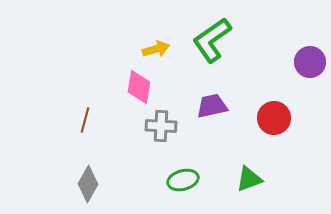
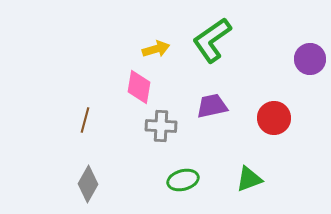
purple circle: moved 3 px up
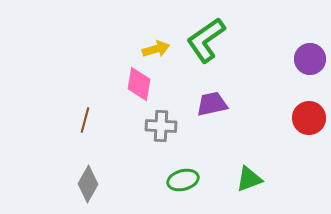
green L-shape: moved 6 px left
pink diamond: moved 3 px up
purple trapezoid: moved 2 px up
red circle: moved 35 px right
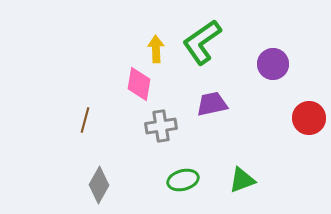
green L-shape: moved 4 px left, 2 px down
yellow arrow: rotated 76 degrees counterclockwise
purple circle: moved 37 px left, 5 px down
gray cross: rotated 12 degrees counterclockwise
green triangle: moved 7 px left, 1 px down
gray diamond: moved 11 px right, 1 px down
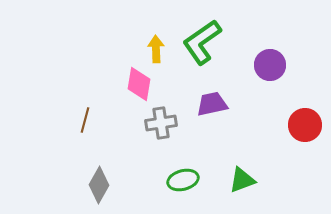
purple circle: moved 3 px left, 1 px down
red circle: moved 4 px left, 7 px down
gray cross: moved 3 px up
